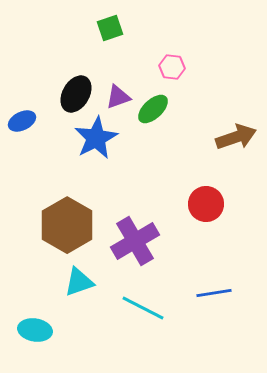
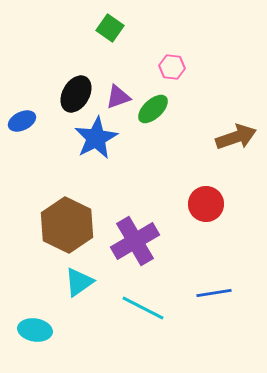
green square: rotated 36 degrees counterclockwise
brown hexagon: rotated 4 degrees counterclockwise
cyan triangle: rotated 16 degrees counterclockwise
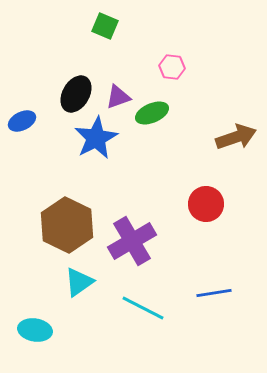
green square: moved 5 px left, 2 px up; rotated 12 degrees counterclockwise
green ellipse: moved 1 px left, 4 px down; rotated 20 degrees clockwise
purple cross: moved 3 px left
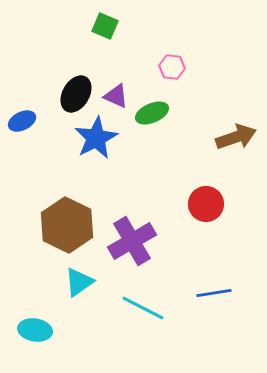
purple triangle: moved 2 px left, 1 px up; rotated 44 degrees clockwise
